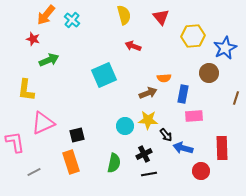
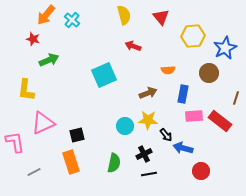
orange semicircle: moved 4 px right, 8 px up
red rectangle: moved 2 px left, 27 px up; rotated 50 degrees counterclockwise
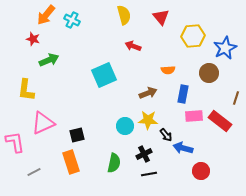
cyan cross: rotated 14 degrees counterclockwise
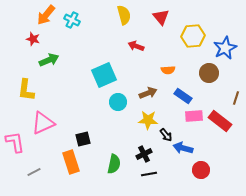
red arrow: moved 3 px right
blue rectangle: moved 2 px down; rotated 66 degrees counterclockwise
cyan circle: moved 7 px left, 24 px up
black square: moved 6 px right, 4 px down
green semicircle: moved 1 px down
red circle: moved 1 px up
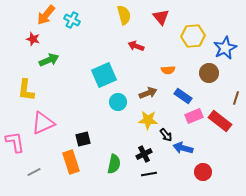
pink rectangle: rotated 18 degrees counterclockwise
red circle: moved 2 px right, 2 px down
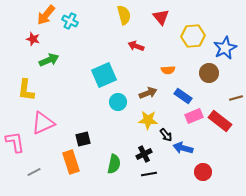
cyan cross: moved 2 px left, 1 px down
brown line: rotated 56 degrees clockwise
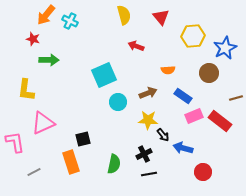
green arrow: rotated 24 degrees clockwise
black arrow: moved 3 px left
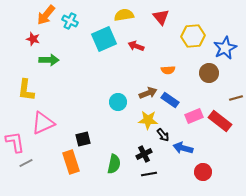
yellow semicircle: rotated 84 degrees counterclockwise
cyan square: moved 36 px up
blue rectangle: moved 13 px left, 4 px down
gray line: moved 8 px left, 9 px up
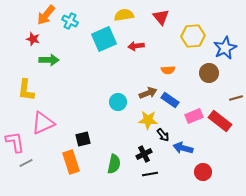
red arrow: rotated 28 degrees counterclockwise
black line: moved 1 px right
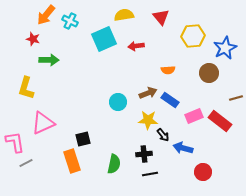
yellow L-shape: moved 2 px up; rotated 10 degrees clockwise
black cross: rotated 21 degrees clockwise
orange rectangle: moved 1 px right, 1 px up
